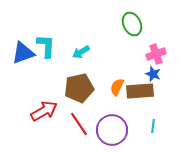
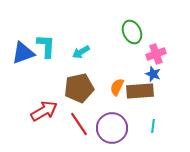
green ellipse: moved 8 px down
purple circle: moved 2 px up
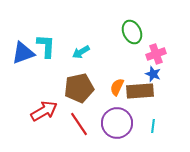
purple circle: moved 5 px right, 5 px up
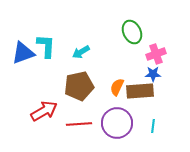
blue star: rotated 21 degrees counterclockwise
brown pentagon: moved 2 px up
red line: rotated 60 degrees counterclockwise
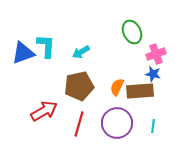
blue star: rotated 14 degrees clockwise
red line: rotated 70 degrees counterclockwise
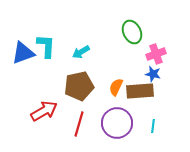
orange semicircle: moved 1 px left
